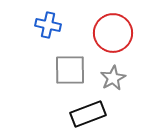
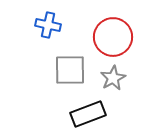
red circle: moved 4 px down
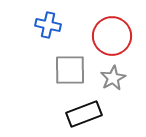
red circle: moved 1 px left, 1 px up
black rectangle: moved 4 px left
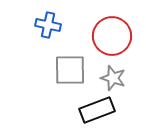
gray star: rotated 25 degrees counterclockwise
black rectangle: moved 13 px right, 4 px up
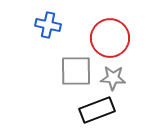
red circle: moved 2 px left, 2 px down
gray square: moved 6 px right, 1 px down
gray star: rotated 15 degrees counterclockwise
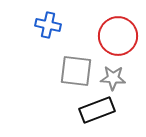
red circle: moved 8 px right, 2 px up
gray square: rotated 8 degrees clockwise
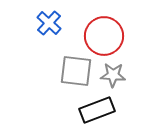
blue cross: moved 1 px right, 2 px up; rotated 30 degrees clockwise
red circle: moved 14 px left
gray star: moved 3 px up
